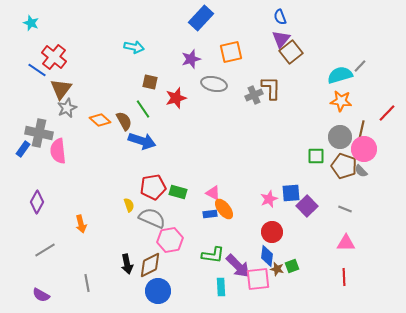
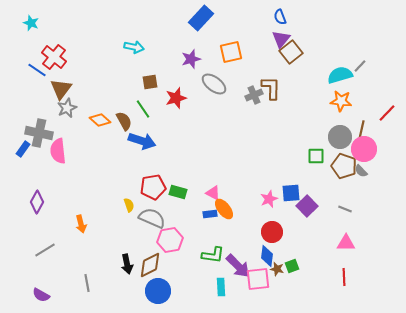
brown square at (150, 82): rotated 21 degrees counterclockwise
gray ellipse at (214, 84): rotated 25 degrees clockwise
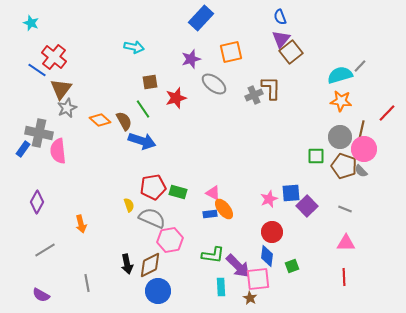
brown star at (277, 269): moved 27 px left, 29 px down; rotated 16 degrees clockwise
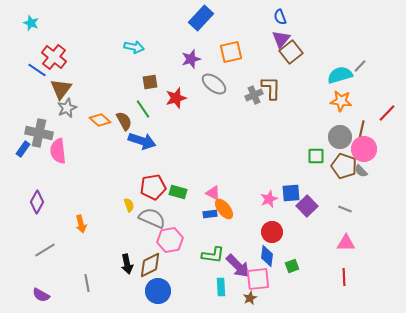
brown star at (250, 298): rotated 16 degrees clockwise
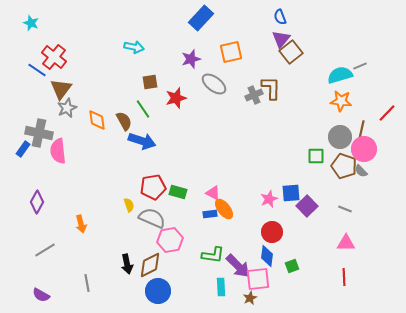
gray line at (360, 66): rotated 24 degrees clockwise
orange diamond at (100, 120): moved 3 px left; rotated 40 degrees clockwise
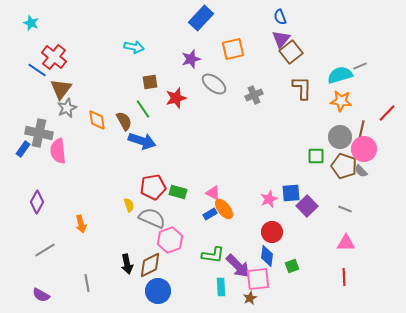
orange square at (231, 52): moved 2 px right, 3 px up
brown L-shape at (271, 88): moved 31 px right
blue rectangle at (210, 214): rotated 24 degrees counterclockwise
pink hexagon at (170, 240): rotated 10 degrees counterclockwise
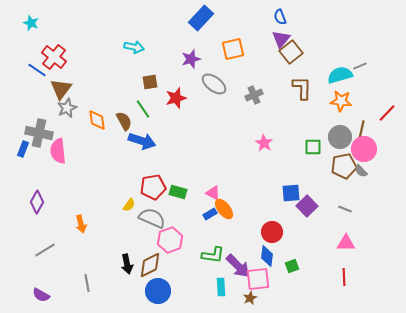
blue rectangle at (23, 149): rotated 14 degrees counterclockwise
green square at (316, 156): moved 3 px left, 9 px up
brown pentagon at (344, 166): rotated 30 degrees counterclockwise
pink star at (269, 199): moved 5 px left, 56 px up; rotated 18 degrees counterclockwise
yellow semicircle at (129, 205): rotated 56 degrees clockwise
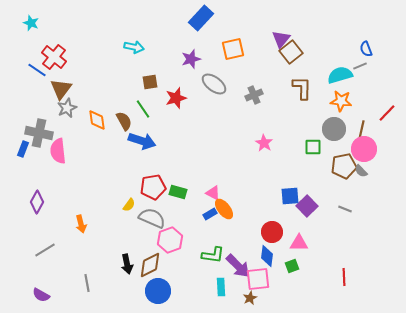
blue semicircle at (280, 17): moved 86 px right, 32 px down
gray circle at (340, 137): moved 6 px left, 8 px up
blue square at (291, 193): moved 1 px left, 3 px down
pink triangle at (346, 243): moved 47 px left
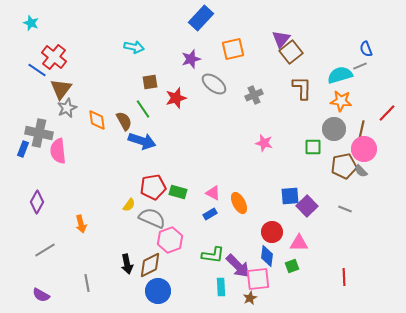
pink star at (264, 143): rotated 18 degrees counterclockwise
orange ellipse at (224, 209): moved 15 px right, 6 px up; rotated 10 degrees clockwise
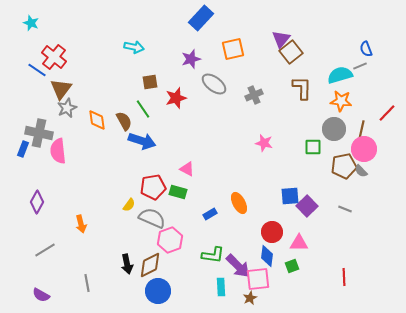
pink triangle at (213, 193): moved 26 px left, 24 px up
